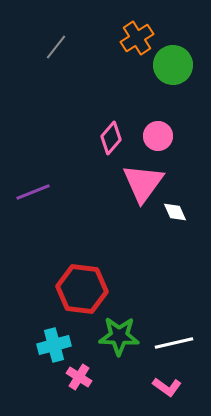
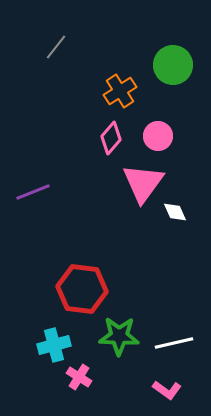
orange cross: moved 17 px left, 53 px down
pink L-shape: moved 3 px down
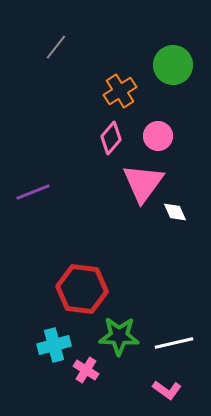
pink cross: moved 7 px right, 7 px up
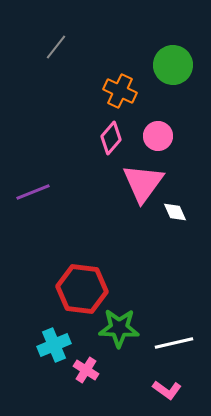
orange cross: rotated 32 degrees counterclockwise
green star: moved 8 px up
cyan cross: rotated 8 degrees counterclockwise
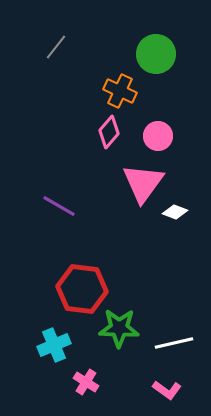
green circle: moved 17 px left, 11 px up
pink diamond: moved 2 px left, 6 px up
purple line: moved 26 px right, 14 px down; rotated 52 degrees clockwise
white diamond: rotated 45 degrees counterclockwise
pink cross: moved 12 px down
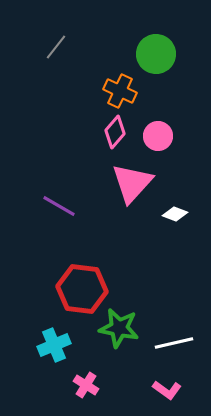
pink diamond: moved 6 px right
pink triangle: moved 11 px left; rotated 6 degrees clockwise
white diamond: moved 2 px down
green star: rotated 9 degrees clockwise
pink cross: moved 3 px down
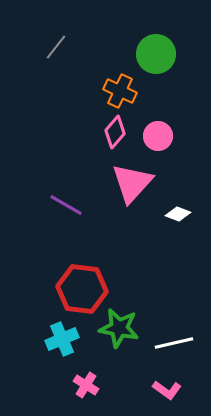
purple line: moved 7 px right, 1 px up
white diamond: moved 3 px right
cyan cross: moved 8 px right, 6 px up
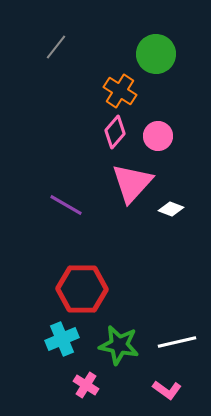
orange cross: rotated 8 degrees clockwise
white diamond: moved 7 px left, 5 px up
red hexagon: rotated 6 degrees counterclockwise
green star: moved 17 px down
white line: moved 3 px right, 1 px up
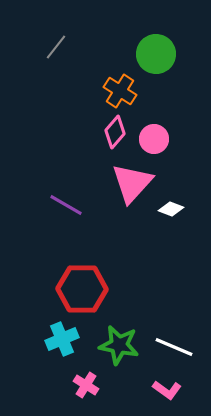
pink circle: moved 4 px left, 3 px down
white line: moved 3 px left, 5 px down; rotated 36 degrees clockwise
